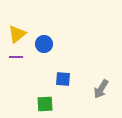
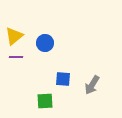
yellow triangle: moved 3 px left, 2 px down
blue circle: moved 1 px right, 1 px up
gray arrow: moved 9 px left, 4 px up
green square: moved 3 px up
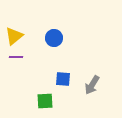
blue circle: moved 9 px right, 5 px up
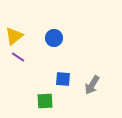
purple line: moved 2 px right; rotated 32 degrees clockwise
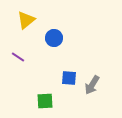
yellow triangle: moved 12 px right, 16 px up
blue square: moved 6 px right, 1 px up
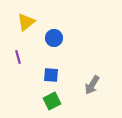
yellow triangle: moved 2 px down
purple line: rotated 40 degrees clockwise
blue square: moved 18 px left, 3 px up
green square: moved 7 px right; rotated 24 degrees counterclockwise
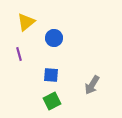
purple line: moved 1 px right, 3 px up
